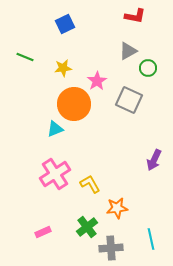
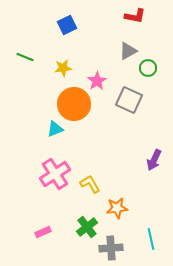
blue square: moved 2 px right, 1 px down
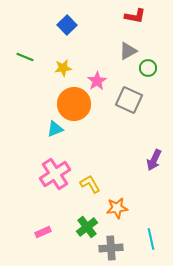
blue square: rotated 18 degrees counterclockwise
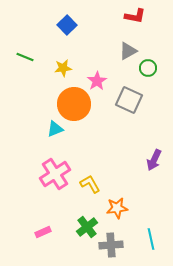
gray cross: moved 3 px up
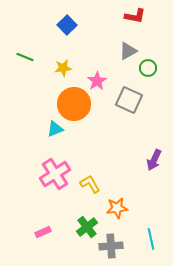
gray cross: moved 1 px down
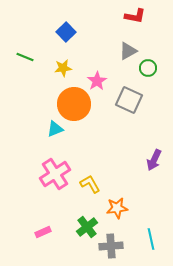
blue square: moved 1 px left, 7 px down
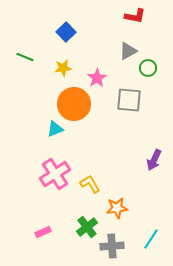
pink star: moved 3 px up
gray square: rotated 20 degrees counterclockwise
cyan line: rotated 45 degrees clockwise
gray cross: moved 1 px right
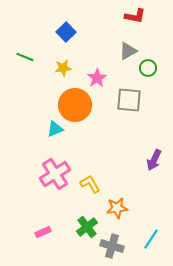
orange circle: moved 1 px right, 1 px down
gray cross: rotated 20 degrees clockwise
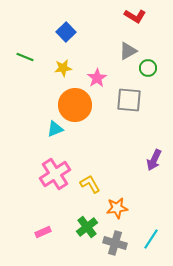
red L-shape: rotated 20 degrees clockwise
gray cross: moved 3 px right, 3 px up
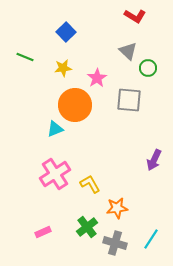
gray triangle: rotated 48 degrees counterclockwise
